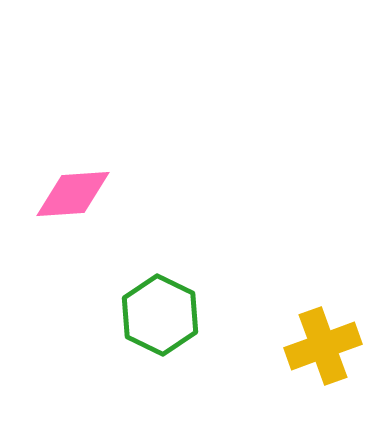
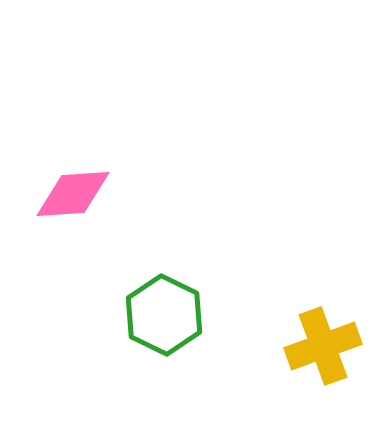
green hexagon: moved 4 px right
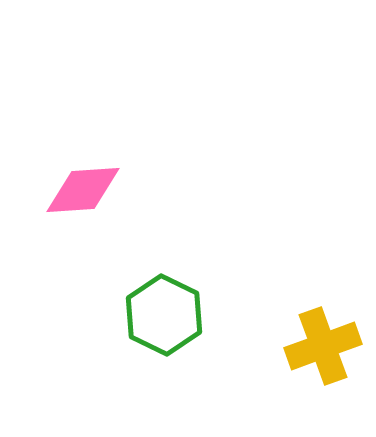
pink diamond: moved 10 px right, 4 px up
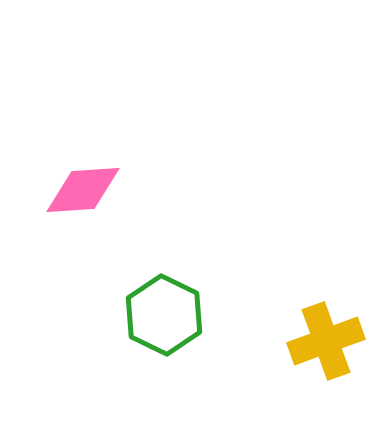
yellow cross: moved 3 px right, 5 px up
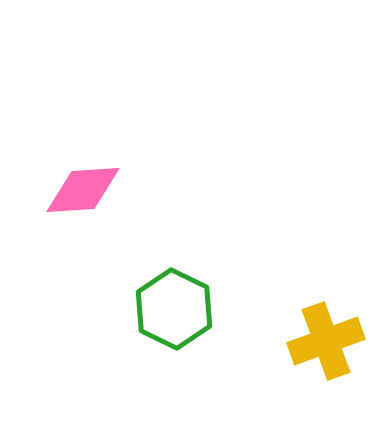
green hexagon: moved 10 px right, 6 px up
